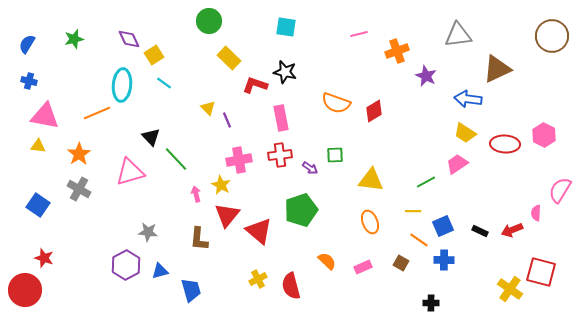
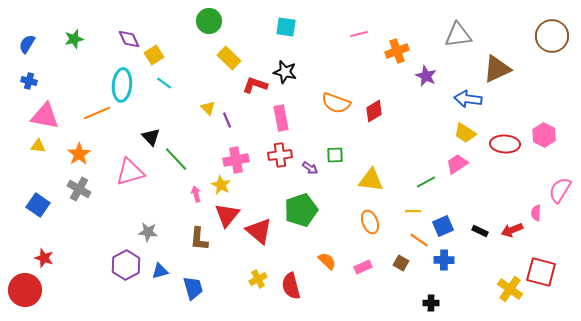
pink cross at (239, 160): moved 3 px left
blue trapezoid at (191, 290): moved 2 px right, 2 px up
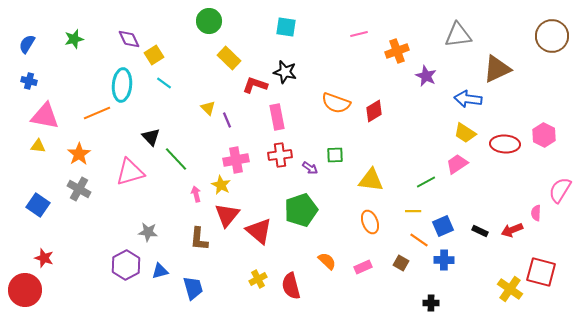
pink rectangle at (281, 118): moved 4 px left, 1 px up
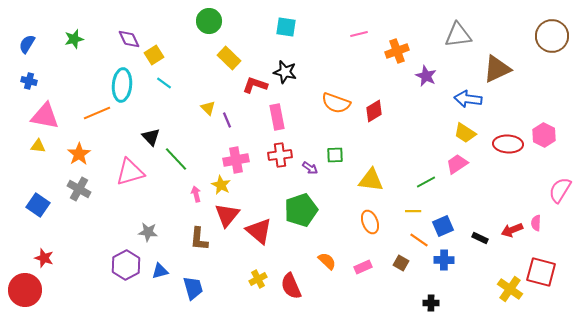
red ellipse at (505, 144): moved 3 px right
pink semicircle at (536, 213): moved 10 px down
black rectangle at (480, 231): moved 7 px down
red semicircle at (291, 286): rotated 8 degrees counterclockwise
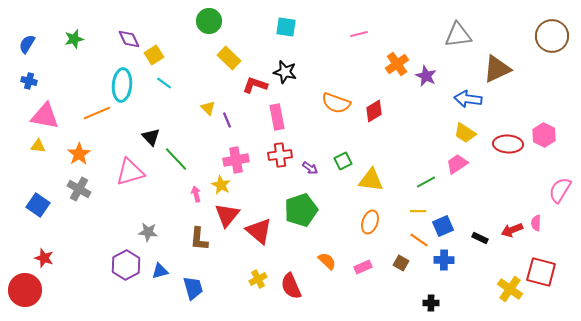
orange cross at (397, 51): moved 13 px down; rotated 15 degrees counterclockwise
green square at (335, 155): moved 8 px right, 6 px down; rotated 24 degrees counterclockwise
yellow line at (413, 211): moved 5 px right
orange ellipse at (370, 222): rotated 40 degrees clockwise
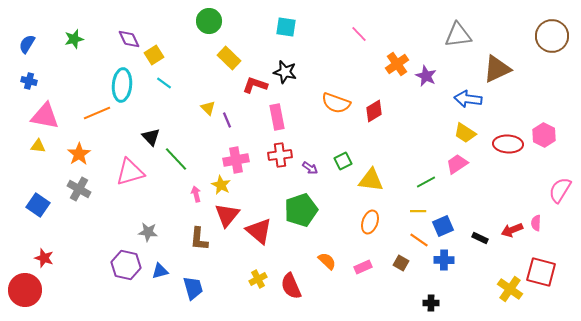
pink line at (359, 34): rotated 60 degrees clockwise
purple hexagon at (126, 265): rotated 20 degrees counterclockwise
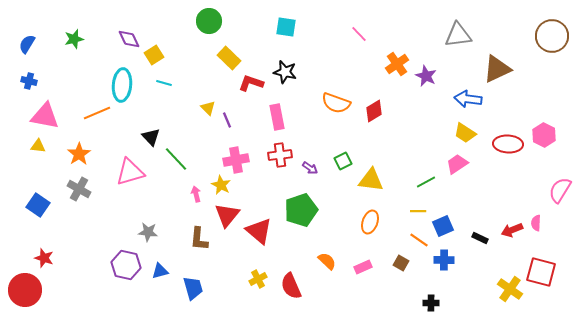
cyan line at (164, 83): rotated 21 degrees counterclockwise
red L-shape at (255, 85): moved 4 px left, 2 px up
